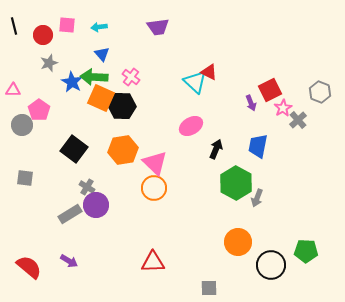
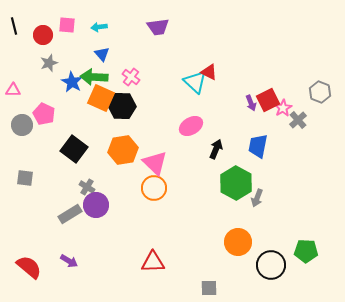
red square at (270, 90): moved 2 px left, 10 px down
pink pentagon at (39, 110): moved 5 px right, 4 px down; rotated 10 degrees counterclockwise
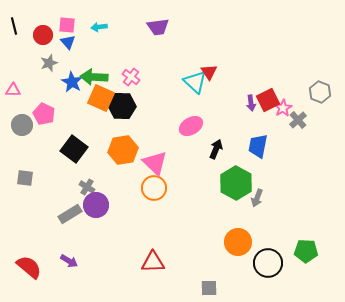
blue triangle at (102, 54): moved 34 px left, 12 px up
red triangle at (209, 72): rotated 30 degrees clockwise
purple arrow at (251, 103): rotated 14 degrees clockwise
black circle at (271, 265): moved 3 px left, 2 px up
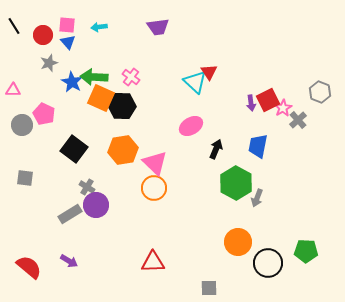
black line at (14, 26): rotated 18 degrees counterclockwise
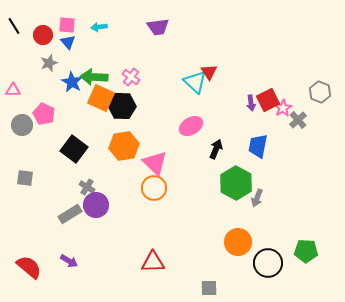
orange hexagon at (123, 150): moved 1 px right, 4 px up
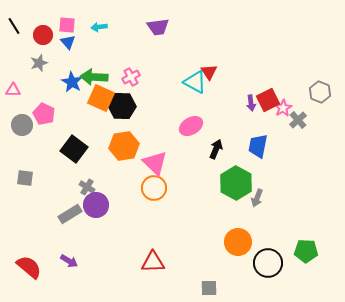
gray star at (49, 63): moved 10 px left
pink cross at (131, 77): rotated 24 degrees clockwise
cyan triangle at (195, 82): rotated 15 degrees counterclockwise
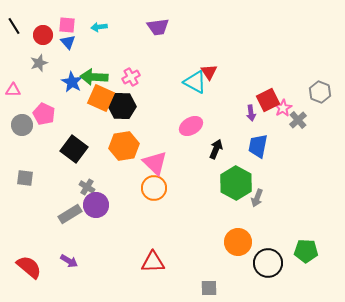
purple arrow at (251, 103): moved 10 px down
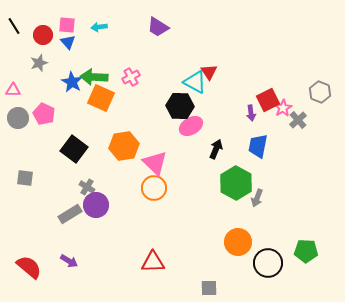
purple trapezoid at (158, 27): rotated 40 degrees clockwise
black hexagon at (122, 106): moved 58 px right
gray circle at (22, 125): moved 4 px left, 7 px up
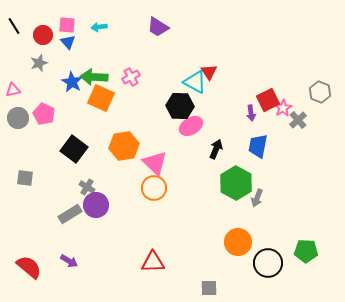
pink triangle at (13, 90): rotated 14 degrees counterclockwise
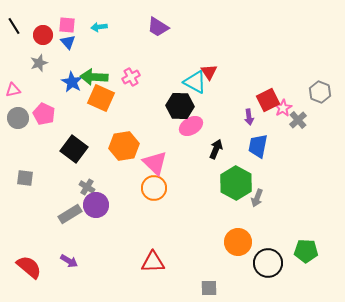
purple arrow at (251, 113): moved 2 px left, 4 px down
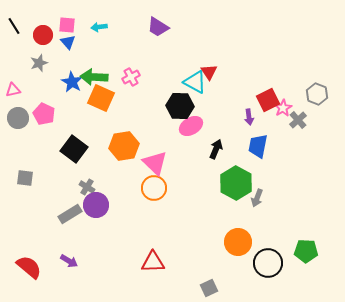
gray hexagon at (320, 92): moved 3 px left, 2 px down
gray square at (209, 288): rotated 24 degrees counterclockwise
